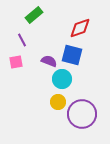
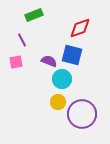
green rectangle: rotated 18 degrees clockwise
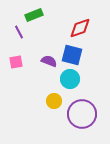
purple line: moved 3 px left, 8 px up
cyan circle: moved 8 px right
yellow circle: moved 4 px left, 1 px up
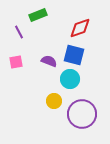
green rectangle: moved 4 px right
blue square: moved 2 px right
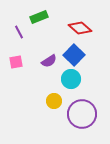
green rectangle: moved 1 px right, 2 px down
red diamond: rotated 60 degrees clockwise
blue square: rotated 30 degrees clockwise
purple semicircle: rotated 126 degrees clockwise
cyan circle: moved 1 px right
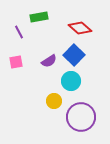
green rectangle: rotated 12 degrees clockwise
cyan circle: moved 2 px down
purple circle: moved 1 px left, 3 px down
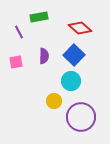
purple semicircle: moved 5 px left, 5 px up; rotated 56 degrees counterclockwise
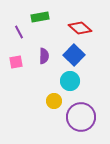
green rectangle: moved 1 px right
cyan circle: moved 1 px left
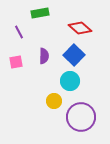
green rectangle: moved 4 px up
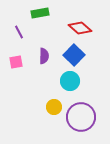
yellow circle: moved 6 px down
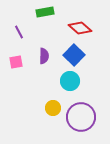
green rectangle: moved 5 px right, 1 px up
yellow circle: moved 1 px left, 1 px down
